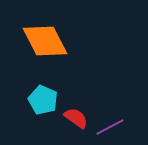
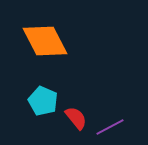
cyan pentagon: moved 1 px down
red semicircle: rotated 15 degrees clockwise
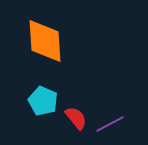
orange diamond: rotated 24 degrees clockwise
purple line: moved 3 px up
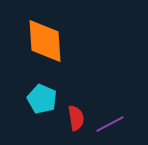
cyan pentagon: moved 1 px left, 2 px up
red semicircle: rotated 30 degrees clockwise
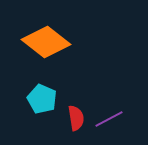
orange diamond: moved 1 px right, 1 px down; rotated 48 degrees counterclockwise
purple line: moved 1 px left, 5 px up
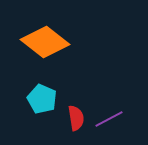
orange diamond: moved 1 px left
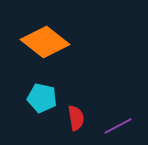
cyan pentagon: moved 1 px up; rotated 12 degrees counterclockwise
purple line: moved 9 px right, 7 px down
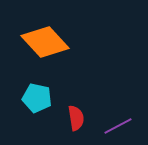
orange diamond: rotated 9 degrees clockwise
cyan pentagon: moved 5 px left
